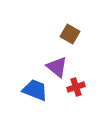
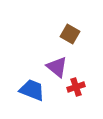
blue trapezoid: moved 3 px left
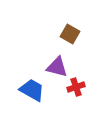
purple triangle: rotated 25 degrees counterclockwise
blue trapezoid: rotated 8 degrees clockwise
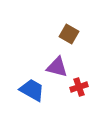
brown square: moved 1 px left
red cross: moved 3 px right
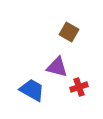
brown square: moved 2 px up
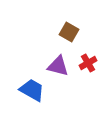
purple triangle: moved 1 px right, 1 px up
red cross: moved 9 px right, 24 px up; rotated 12 degrees counterclockwise
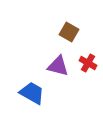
red cross: rotated 30 degrees counterclockwise
blue trapezoid: moved 3 px down
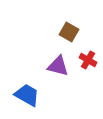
red cross: moved 3 px up
blue trapezoid: moved 5 px left, 2 px down
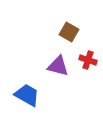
red cross: rotated 12 degrees counterclockwise
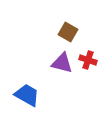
brown square: moved 1 px left
purple triangle: moved 4 px right, 3 px up
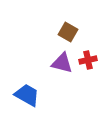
red cross: rotated 30 degrees counterclockwise
